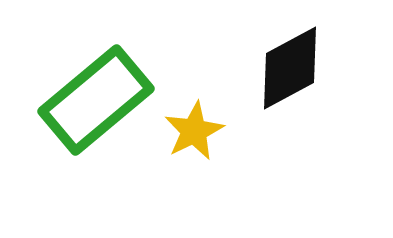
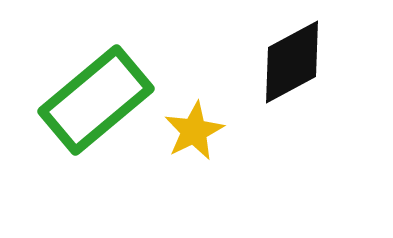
black diamond: moved 2 px right, 6 px up
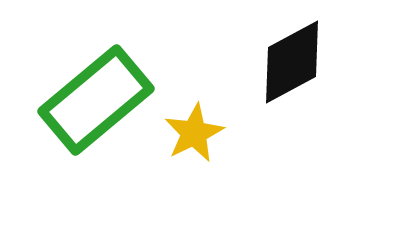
yellow star: moved 2 px down
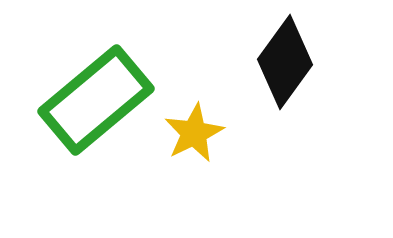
black diamond: moved 7 px left; rotated 26 degrees counterclockwise
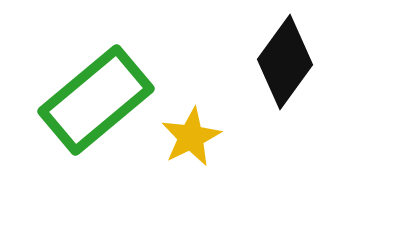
yellow star: moved 3 px left, 4 px down
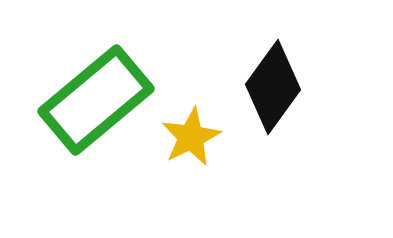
black diamond: moved 12 px left, 25 px down
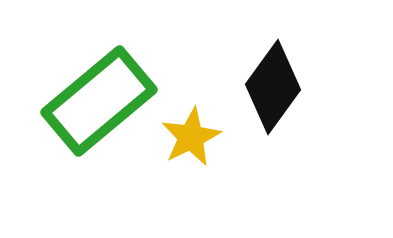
green rectangle: moved 3 px right, 1 px down
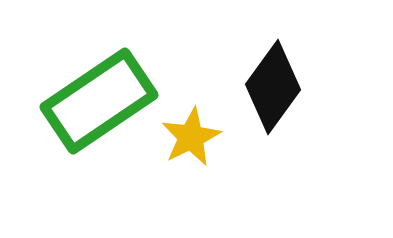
green rectangle: rotated 6 degrees clockwise
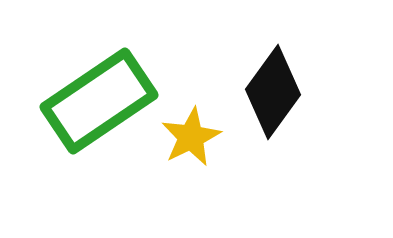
black diamond: moved 5 px down
